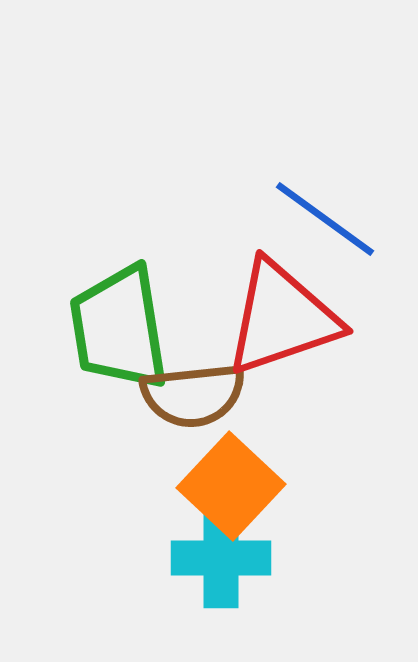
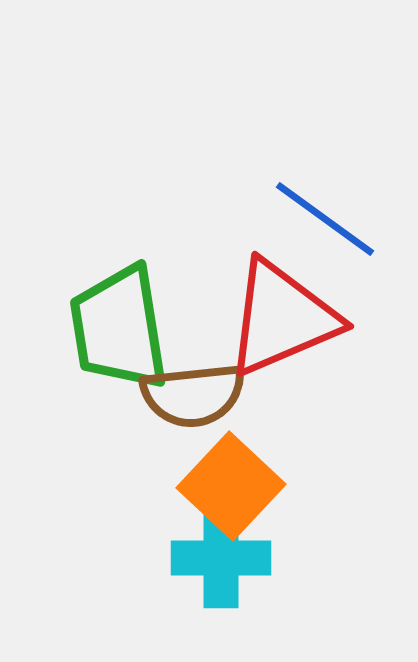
red triangle: rotated 4 degrees counterclockwise
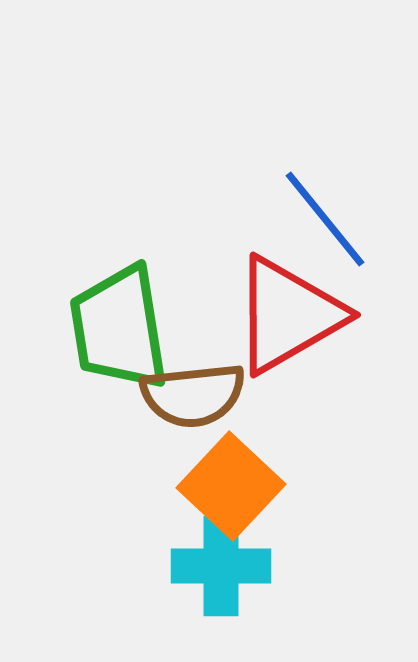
blue line: rotated 15 degrees clockwise
red triangle: moved 6 px right, 3 px up; rotated 7 degrees counterclockwise
cyan cross: moved 8 px down
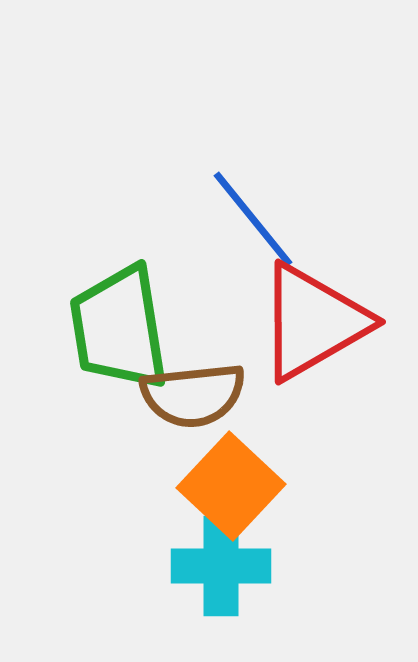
blue line: moved 72 px left
red triangle: moved 25 px right, 7 px down
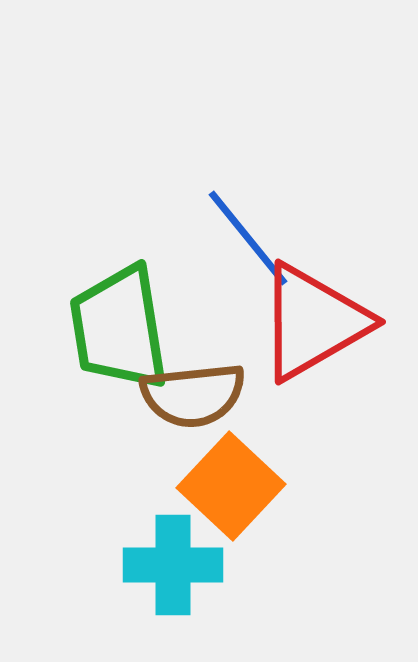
blue line: moved 5 px left, 19 px down
cyan cross: moved 48 px left, 1 px up
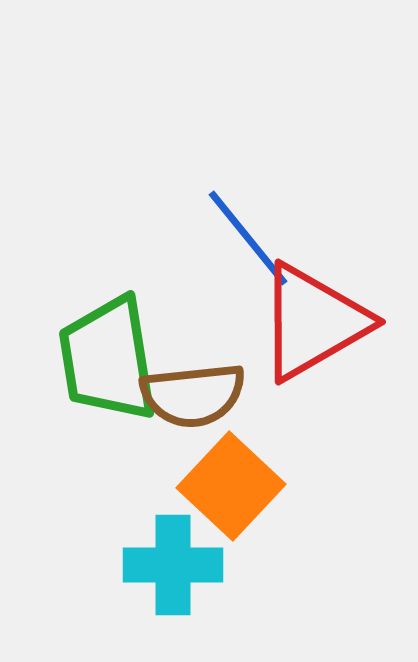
green trapezoid: moved 11 px left, 31 px down
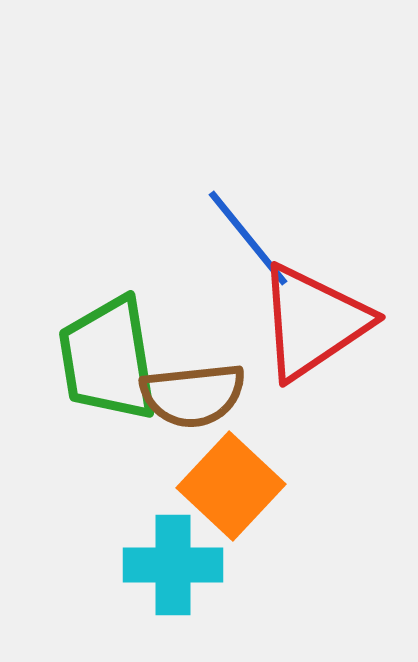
red triangle: rotated 4 degrees counterclockwise
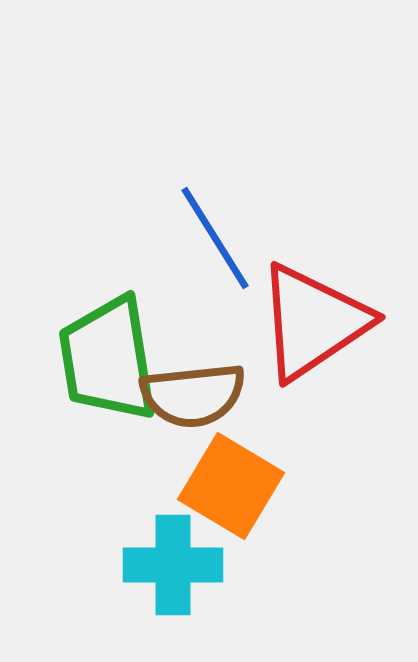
blue line: moved 33 px left; rotated 7 degrees clockwise
orange square: rotated 12 degrees counterclockwise
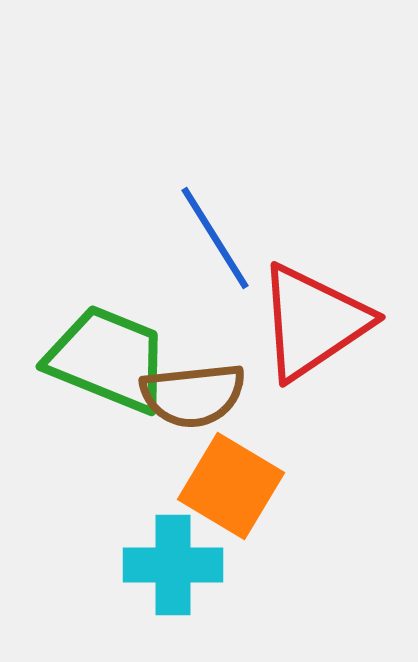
green trapezoid: rotated 121 degrees clockwise
